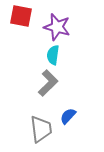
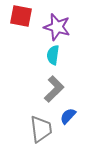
gray L-shape: moved 6 px right, 6 px down
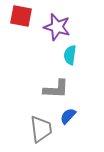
cyan semicircle: moved 17 px right
gray L-shape: moved 2 px right; rotated 48 degrees clockwise
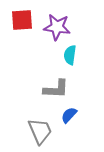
red square: moved 1 px right, 4 px down; rotated 15 degrees counterclockwise
purple star: rotated 8 degrees counterclockwise
blue semicircle: moved 1 px right, 1 px up
gray trapezoid: moved 1 px left, 2 px down; rotated 16 degrees counterclockwise
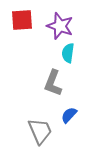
purple star: moved 3 px right, 1 px up; rotated 12 degrees clockwise
cyan semicircle: moved 2 px left, 2 px up
gray L-shape: moved 3 px left, 6 px up; rotated 108 degrees clockwise
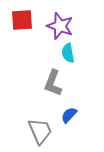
cyan semicircle: rotated 18 degrees counterclockwise
